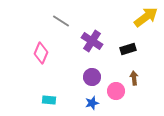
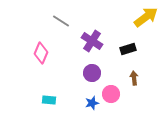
purple circle: moved 4 px up
pink circle: moved 5 px left, 3 px down
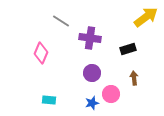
purple cross: moved 2 px left, 3 px up; rotated 25 degrees counterclockwise
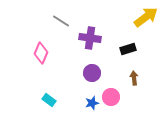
pink circle: moved 3 px down
cyan rectangle: rotated 32 degrees clockwise
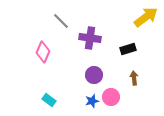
gray line: rotated 12 degrees clockwise
pink diamond: moved 2 px right, 1 px up
purple circle: moved 2 px right, 2 px down
blue star: moved 2 px up
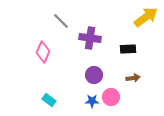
black rectangle: rotated 14 degrees clockwise
brown arrow: moved 1 px left; rotated 88 degrees clockwise
blue star: rotated 16 degrees clockwise
